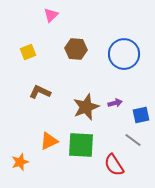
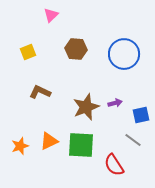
orange star: moved 16 px up
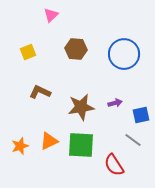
brown star: moved 5 px left; rotated 12 degrees clockwise
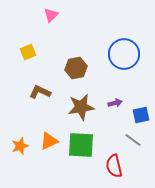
brown hexagon: moved 19 px down; rotated 15 degrees counterclockwise
red semicircle: moved 1 px down; rotated 20 degrees clockwise
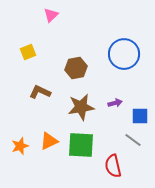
blue square: moved 1 px left, 1 px down; rotated 12 degrees clockwise
red semicircle: moved 1 px left
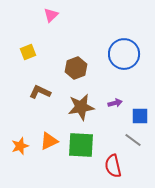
brown hexagon: rotated 10 degrees counterclockwise
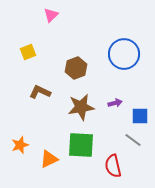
orange triangle: moved 18 px down
orange star: moved 1 px up
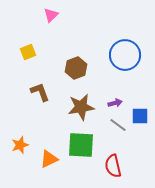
blue circle: moved 1 px right, 1 px down
brown L-shape: rotated 45 degrees clockwise
gray line: moved 15 px left, 15 px up
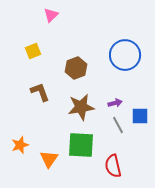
yellow square: moved 5 px right, 1 px up
gray line: rotated 24 degrees clockwise
orange triangle: rotated 30 degrees counterclockwise
